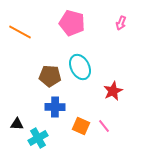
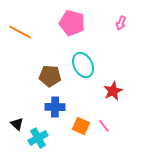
cyan ellipse: moved 3 px right, 2 px up
black triangle: rotated 40 degrees clockwise
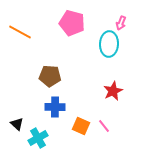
cyan ellipse: moved 26 px right, 21 px up; rotated 30 degrees clockwise
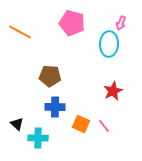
orange square: moved 2 px up
cyan cross: rotated 30 degrees clockwise
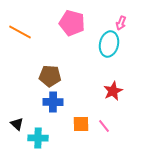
cyan ellipse: rotated 10 degrees clockwise
blue cross: moved 2 px left, 5 px up
orange square: rotated 24 degrees counterclockwise
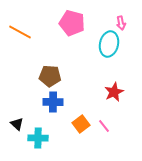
pink arrow: rotated 32 degrees counterclockwise
red star: moved 1 px right, 1 px down
orange square: rotated 36 degrees counterclockwise
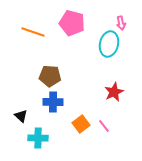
orange line: moved 13 px right; rotated 10 degrees counterclockwise
black triangle: moved 4 px right, 8 px up
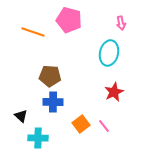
pink pentagon: moved 3 px left, 3 px up
cyan ellipse: moved 9 px down
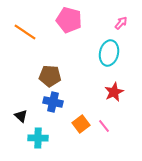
pink arrow: rotated 128 degrees counterclockwise
orange line: moved 8 px left; rotated 15 degrees clockwise
blue cross: rotated 12 degrees clockwise
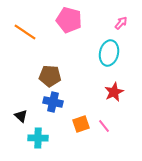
orange square: rotated 18 degrees clockwise
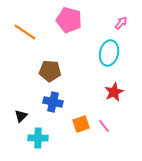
brown pentagon: moved 5 px up
black triangle: rotated 32 degrees clockwise
